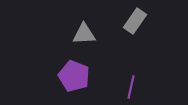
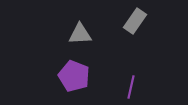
gray triangle: moved 4 px left
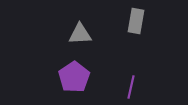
gray rectangle: moved 1 px right; rotated 25 degrees counterclockwise
purple pentagon: moved 1 px down; rotated 16 degrees clockwise
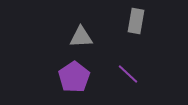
gray triangle: moved 1 px right, 3 px down
purple line: moved 3 px left, 13 px up; rotated 60 degrees counterclockwise
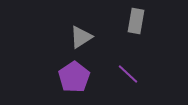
gray triangle: rotated 30 degrees counterclockwise
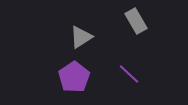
gray rectangle: rotated 40 degrees counterclockwise
purple line: moved 1 px right
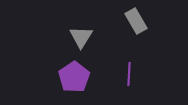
gray triangle: rotated 25 degrees counterclockwise
purple line: rotated 50 degrees clockwise
